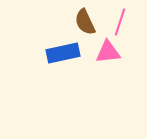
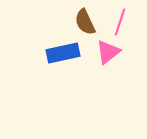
pink triangle: rotated 32 degrees counterclockwise
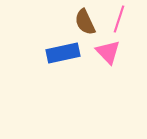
pink line: moved 1 px left, 3 px up
pink triangle: rotated 36 degrees counterclockwise
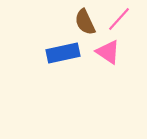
pink line: rotated 24 degrees clockwise
pink triangle: rotated 12 degrees counterclockwise
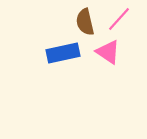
brown semicircle: rotated 12 degrees clockwise
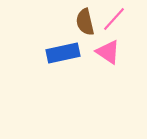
pink line: moved 5 px left
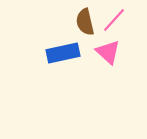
pink line: moved 1 px down
pink triangle: rotated 8 degrees clockwise
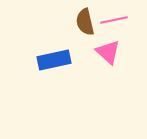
pink line: rotated 36 degrees clockwise
blue rectangle: moved 9 px left, 7 px down
